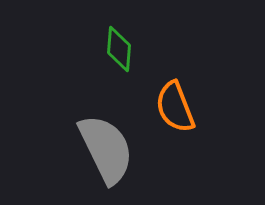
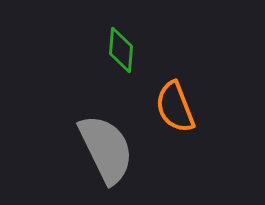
green diamond: moved 2 px right, 1 px down
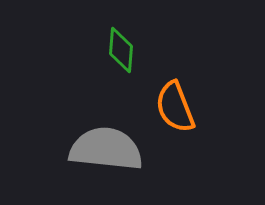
gray semicircle: rotated 58 degrees counterclockwise
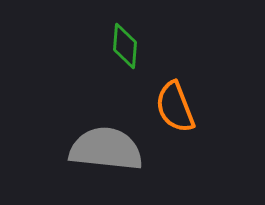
green diamond: moved 4 px right, 4 px up
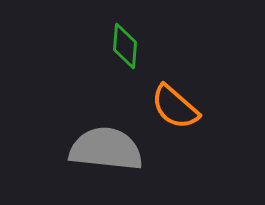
orange semicircle: rotated 28 degrees counterclockwise
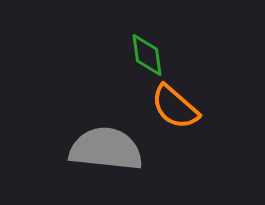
green diamond: moved 22 px right, 9 px down; rotated 12 degrees counterclockwise
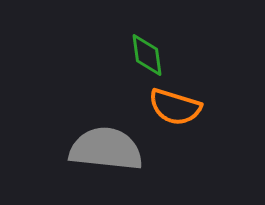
orange semicircle: rotated 24 degrees counterclockwise
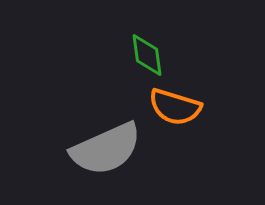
gray semicircle: rotated 150 degrees clockwise
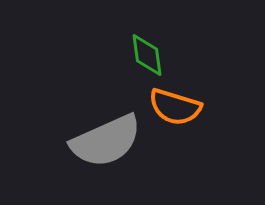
gray semicircle: moved 8 px up
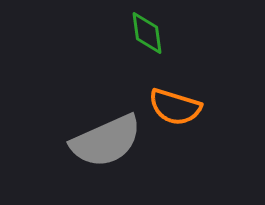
green diamond: moved 22 px up
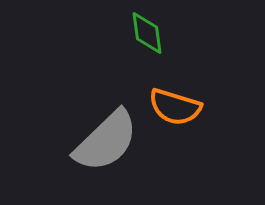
gray semicircle: rotated 20 degrees counterclockwise
